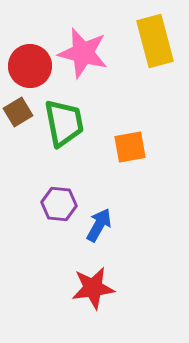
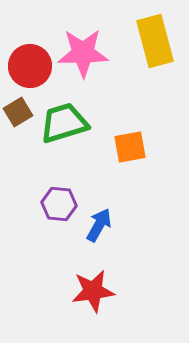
pink star: rotated 15 degrees counterclockwise
green trapezoid: rotated 96 degrees counterclockwise
red star: moved 3 px down
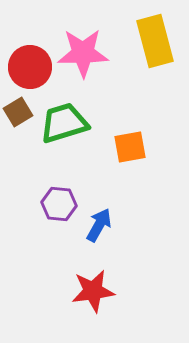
red circle: moved 1 px down
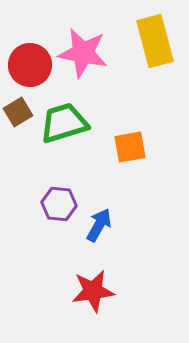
pink star: rotated 12 degrees clockwise
red circle: moved 2 px up
